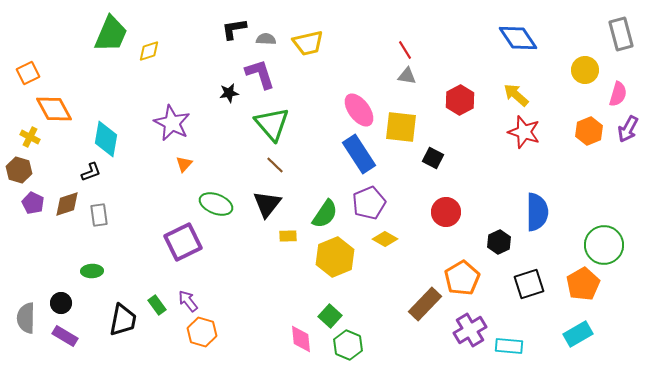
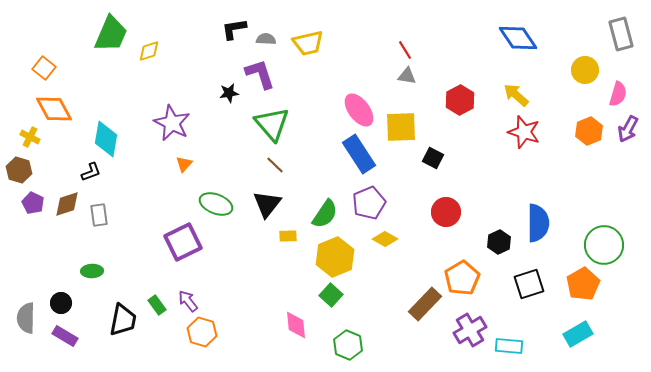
orange square at (28, 73): moved 16 px right, 5 px up; rotated 25 degrees counterclockwise
yellow square at (401, 127): rotated 8 degrees counterclockwise
blue semicircle at (537, 212): moved 1 px right, 11 px down
green square at (330, 316): moved 1 px right, 21 px up
pink diamond at (301, 339): moved 5 px left, 14 px up
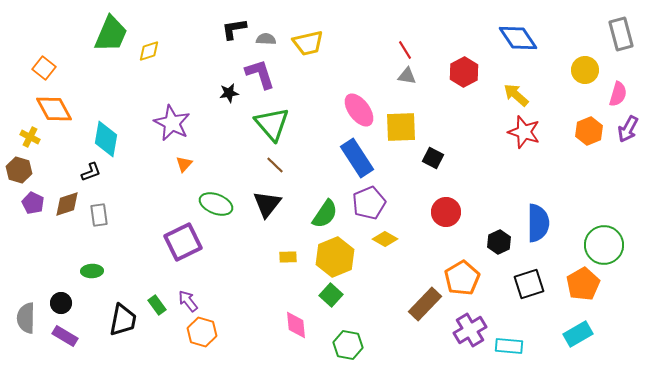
red hexagon at (460, 100): moved 4 px right, 28 px up
blue rectangle at (359, 154): moved 2 px left, 4 px down
yellow rectangle at (288, 236): moved 21 px down
green hexagon at (348, 345): rotated 12 degrees counterclockwise
